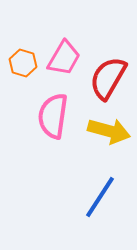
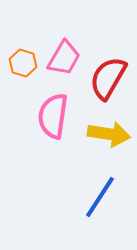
yellow arrow: moved 3 px down; rotated 6 degrees counterclockwise
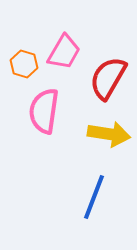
pink trapezoid: moved 6 px up
orange hexagon: moved 1 px right, 1 px down
pink semicircle: moved 9 px left, 5 px up
blue line: moved 6 px left; rotated 12 degrees counterclockwise
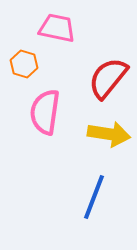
pink trapezoid: moved 7 px left, 24 px up; rotated 108 degrees counterclockwise
red semicircle: rotated 9 degrees clockwise
pink semicircle: moved 1 px right, 1 px down
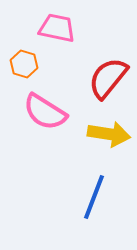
pink semicircle: rotated 66 degrees counterclockwise
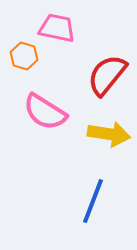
orange hexagon: moved 8 px up
red semicircle: moved 1 px left, 3 px up
blue line: moved 1 px left, 4 px down
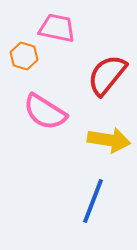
yellow arrow: moved 6 px down
